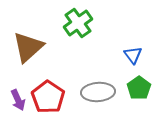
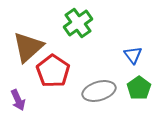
gray ellipse: moved 1 px right, 1 px up; rotated 12 degrees counterclockwise
red pentagon: moved 5 px right, 26 px up
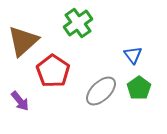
brown triangle: moved 5 px left, 6 px up
gray ellipse: moved 2 px right; rotated 28 degrees counterclockwise
purple arrow: moved 2 px right, 1 px down; rotated 15 degrees counterclockwise
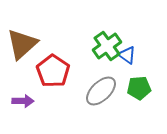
green cross: moved 29 px right, 23 px down
brown triangle: moved 1 px left, 3 px down
blue triangle: moved 6 px left; rotated 18 degrees counterclockwise
green pentagon: rotated 30 degrees clockwise
purple arrow: moved 3 px right; rotated 50 degrees counterclockwise
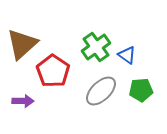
green cross: moved 11 px left, 1 px down
green pentagon: moved 2 px right, 2 px down
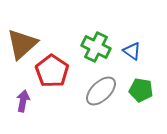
green cross: rotated 28 degrees counterclockwise
blue triangle: moved 5 px right, 4 px up
red pentagon: moved 1 px left
green pentagon: rotated 15 degrees clockwise
purple arrow: rotated 80 degrees counterclockwise
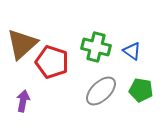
green cross: rotated 12 degrees counterclockwise
red pentagon: moved 9 px up; rotated 16 degrees counterclockwise
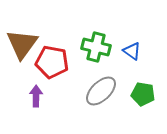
brown triangle: rotated 12 degrees counterclockwise
red pentagon: rotated 8 degrees counterclockwise
green pentagon: moved 2 px right, 4 px down
purple arrow: moved 13 px right, 5 px up; rotated 10 degrees counterclockwise
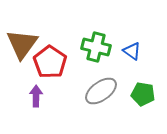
red pentagon: moved 2 px left; rotated 24 degrees clockwise
gray ellipse: rotated 8 degrees clockwise
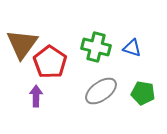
blue triangle: moved 3 px up; rotated 18 degrees counterclockwise
green pentagon: moved 1 px up
